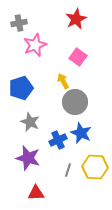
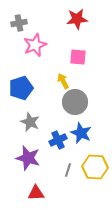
red star: moved 1 px right; rotated 20 degrees clockwise
pink square: rotated 30 degrees counterclockwise
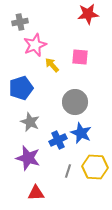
red star: moved 11 px right, 5 px up
gray cross: moved 1 px right, 1 px up
pink square: moved 2 px right
yellow arrow: moved 11 px left, 16 px up; rotated 14 degrees counterclockwise
gray line: moved 1 px down
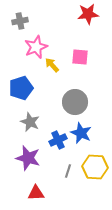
gray cross: moved 1 px up
pink star: moved 1 px right, 2 px down
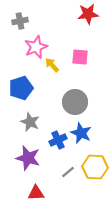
gray line: moved 1 px down; rotated 32 degrees clockwise
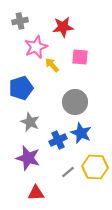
red star: moved 25 px left, 13 px down
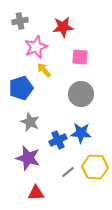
yellow arrow: moved 8 px left, 5 px down
gray circle: moved 6 px right, 8 px up
blue star: rotated 20 degrees counterclockwise
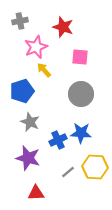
red star: rotated 25 degrees clockwise
blue pentagon: moved 1 px right, 3 px down
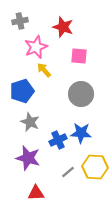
pink square: moved 1 px left, 1 px up
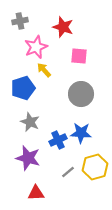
blue pentagon: moved 1 px right, 3 px up
yellow hexagon: rotated 20 degrees counterclockwise
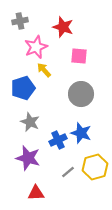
blue star: rotated 15 degrees clockwise
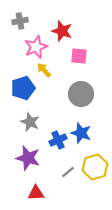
red star: moved 1 px left, 4 px down
